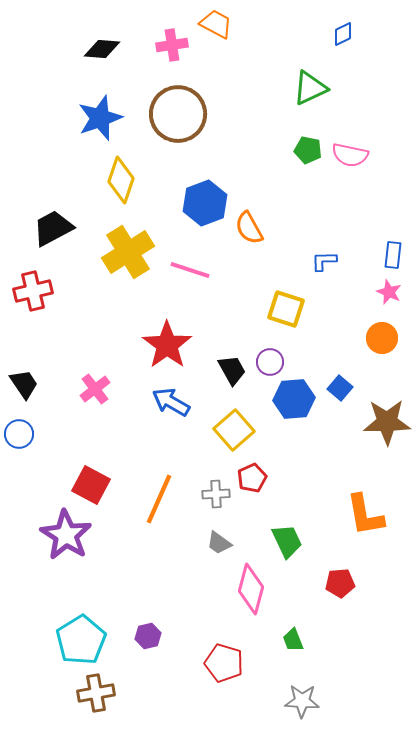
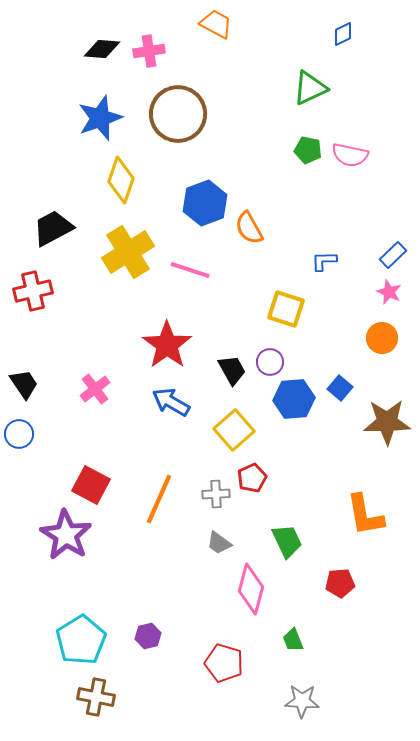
pink cross at (172, 45): moved 23 px left, 6 px down
blue rectangle at (393, 255): rotated 40 degrees clockwise
brown cross at (96, 693): moved 4 px down; rotated 21 degrees clockwise
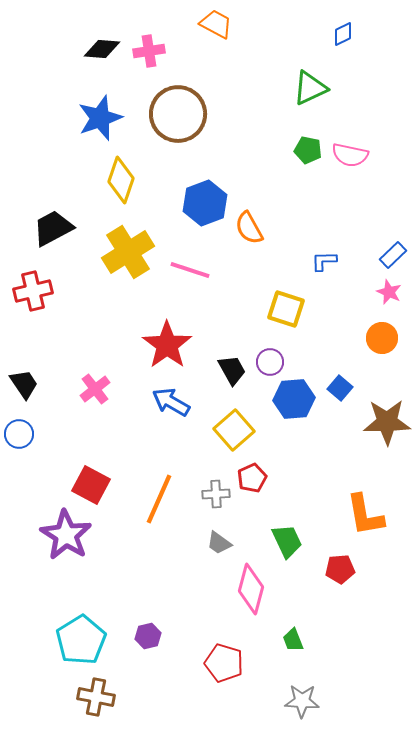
red pentagon at (340, 583): moved 14 px up
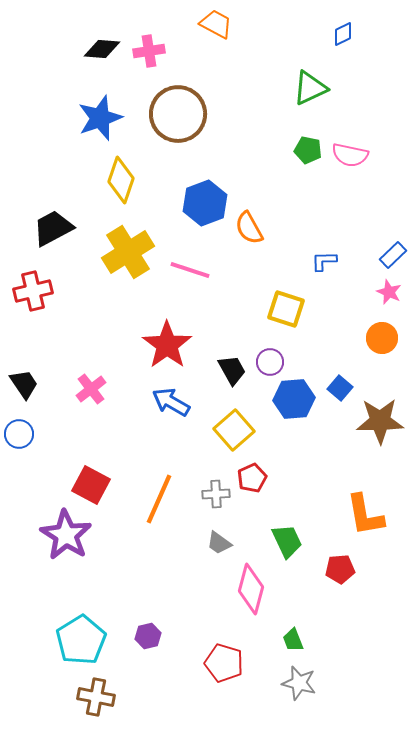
pink cross at (95, 389): moved 4 px left
brown star at (387, 422): moved 7 px left, 1 px up
gray star at (302, 701): moved 3 px left, 18 px up; rotated 12 degrees clockwise
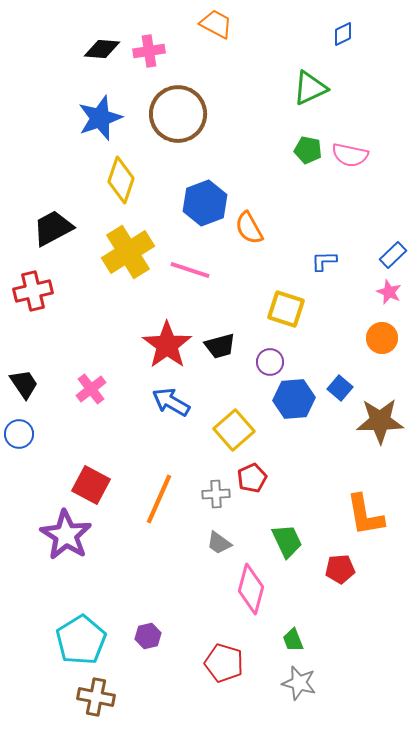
black trapezoid at (232, 370): moved 12 px left, 24 px up; rotated 104 degrees clockwise
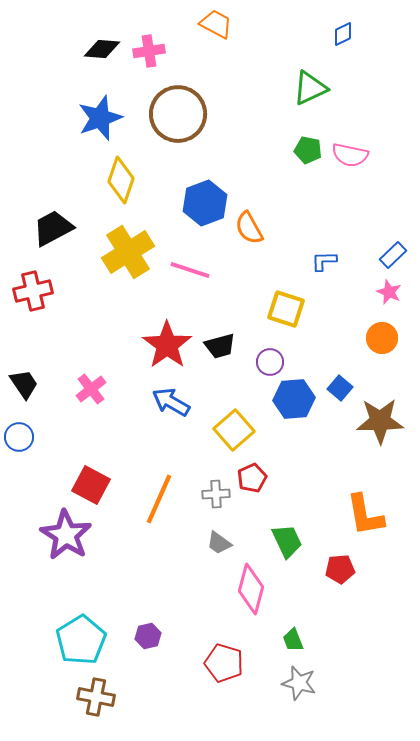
blue circle at (19, 434): moved 3 px down
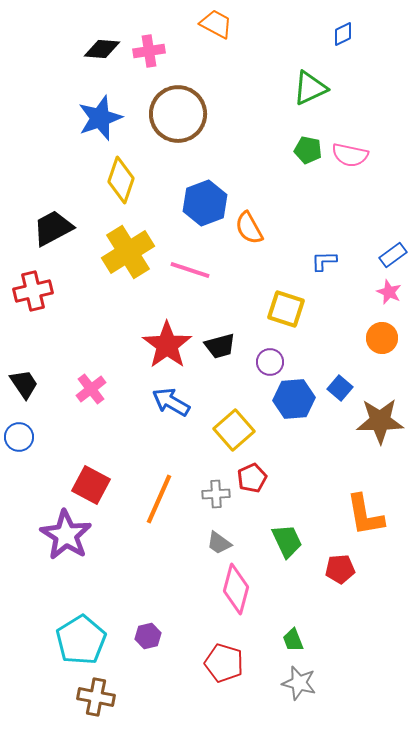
blue rectangle at (393, 255): rotated 8 degrees clockwise
pink diamond at (251, 589): moved 15 px left
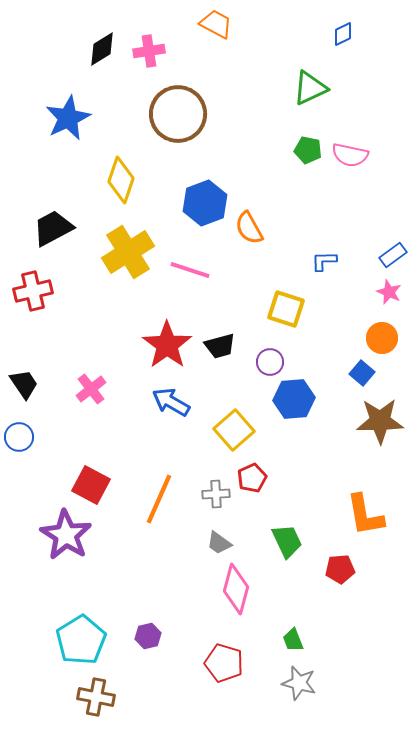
black diamond at (102, 49): rotated 36 degrees counterclockwise
blue star at (100, 118): moved 32 px left; rotated 6 degrees counterclockwise
blue square at (340, 388): moved 22 px right, 15 px up
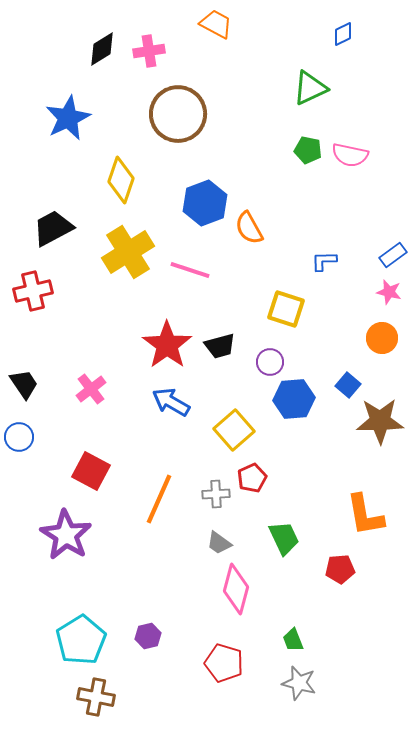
pink star at (389, 292): rotated 10 degrees counterclockwise
blue square at (362, 373): moved 14 px left, 12 px down
red square at (91, 485): moved 14 px up
green trapezoid at (287, 541): moved 3 px left, 3 px up
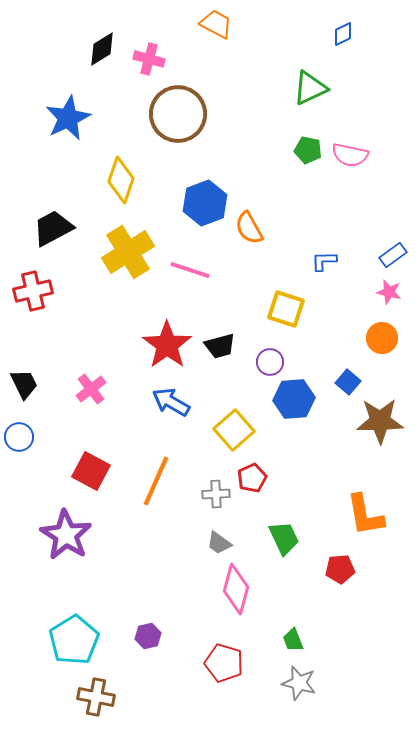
pink cross at (149, 51): moved 8 px down; rotated 24 degrees clockwise
black trapezoid at (24, 384): rotated 8 degrees clockwise
blue square at (348, 385): moved 3 px up
orange line at (159, 499): moved 3 px left, 18 px up
cyan pentagon at (81, 640): moved 7 px left
